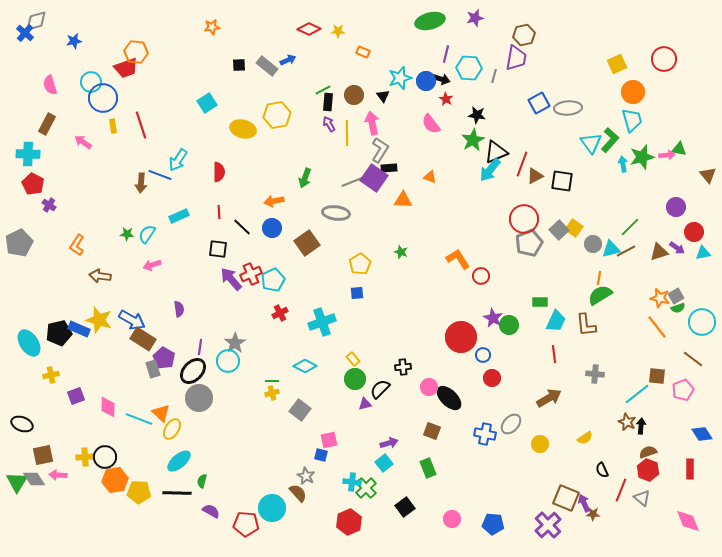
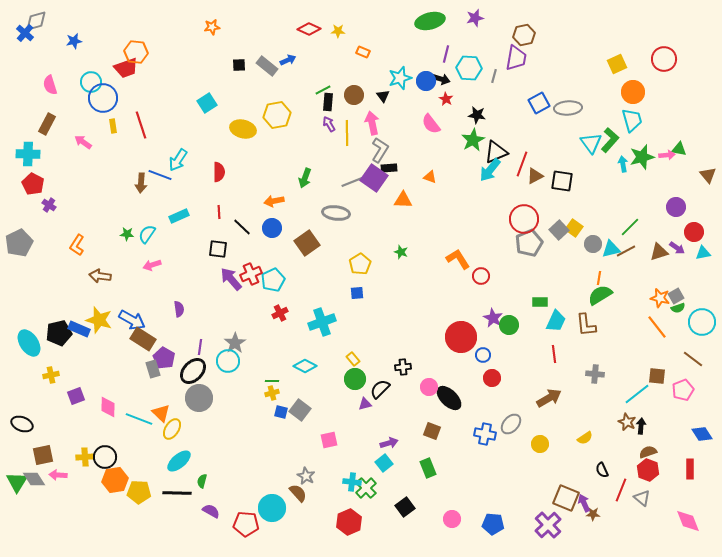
blue square at (321, 455): moved 40 px left, 43 px up
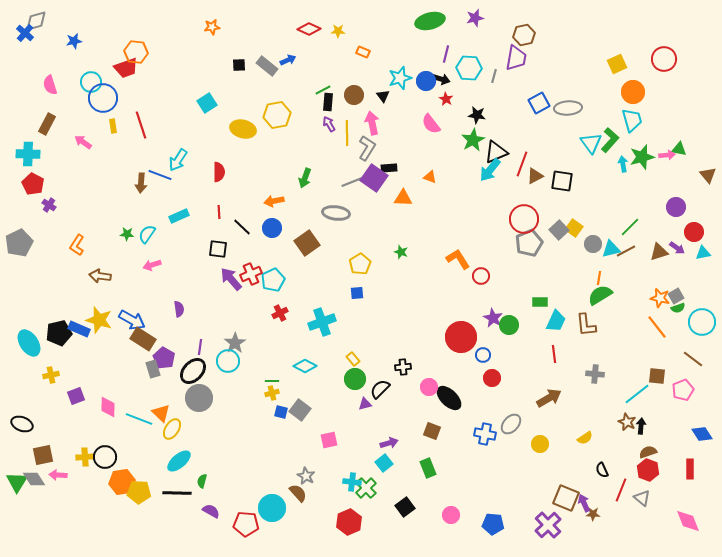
gray L-shape at (380, 150): moved 13 px left, 2 px up
orange triangle at (403, 200): moved 2 px up
orange hexagon at (115, 480): moved 7 px right, 2 px down
pink circle at (452, 519): moved 1 px left, 4 px up
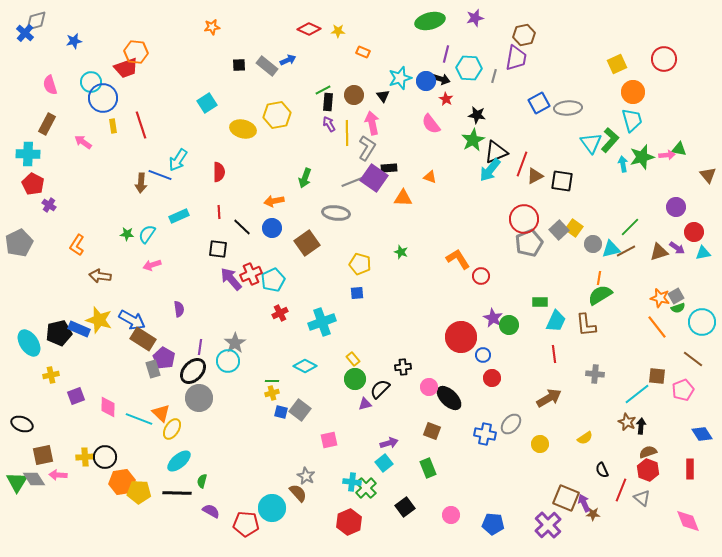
yellow pentagon at (360, 264): rotated 25 degrees counterclockwise
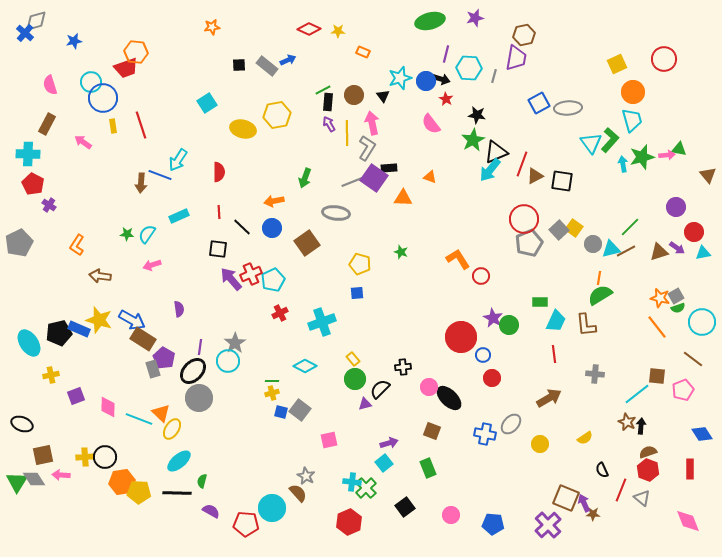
pink arrow at (58, 475): moved 3 px right
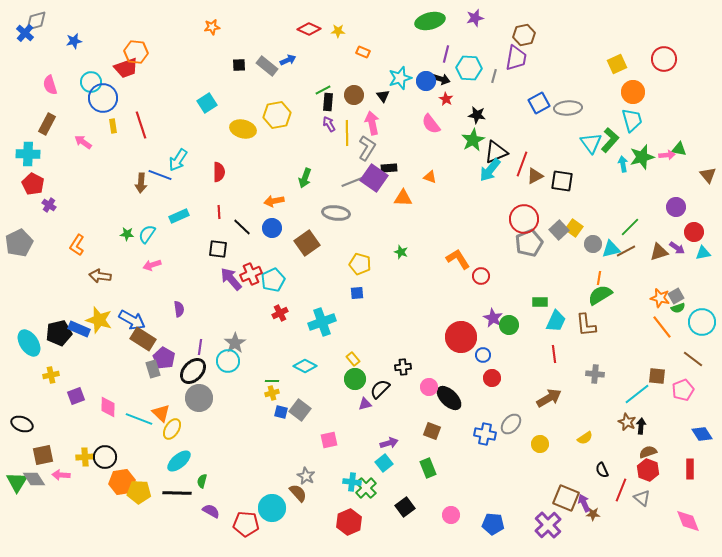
orange line at (657, 327): moved 5 px right
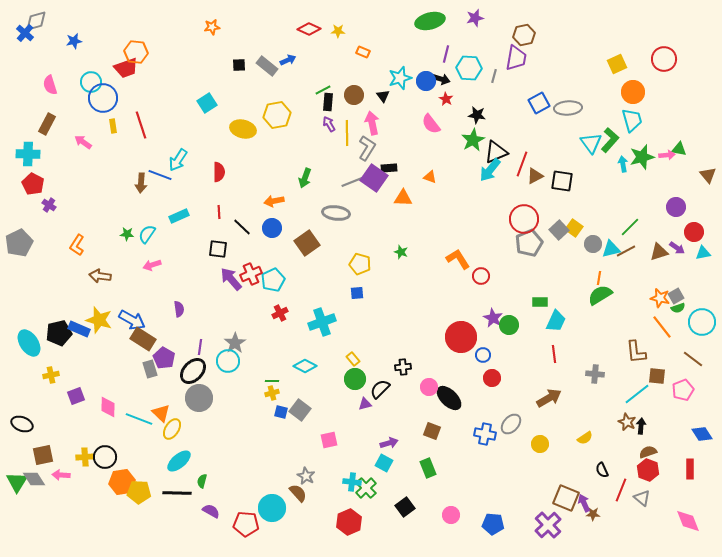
brown L-shape at (586, 325): moved 50 px right, 27 px down
gray rectangle at (153, 369): moved 3 px left
cyan square at (384, 463): rotated 24 degrees counterclockwise
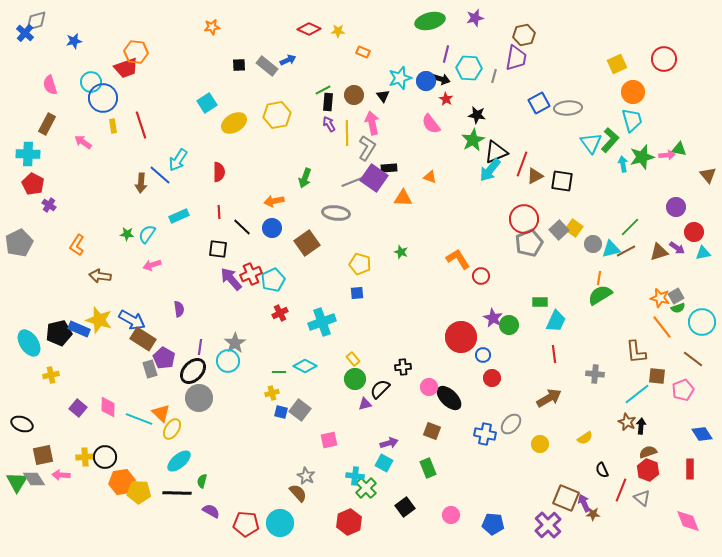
yellow ellipse at (243, 129): moved 9 px left, 6 px up; rotated 45 degrees counterclockwise
blue line at (160, 175): rotated 20 degrees clockwise
green line at (272, 381): moved 7 px right, 9 px up
purple square at (76, 396): moved 2 px right, 12 px down; rotated 30 degrees counterclockwise
cyan cross at (352, 482): moved 3 px right, 6 px up
cyan circle at (272, 508): moved 8 px right, 15 px down
